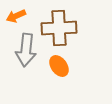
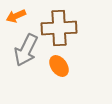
gray arrow: rotated 20 degrees clockwise
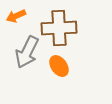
gray arrow: moved 1 px right, 2 px down
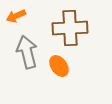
brown cross: moved 11 px right
gray arrow: rotated 140 degrees clockwise
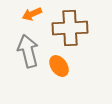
orange arrow: moved 16 px right, 2 px up
gray arrow: moved 1 px right, 1 px up
